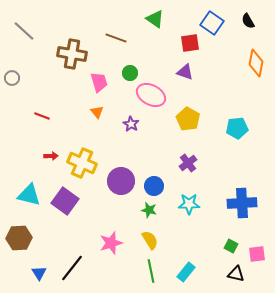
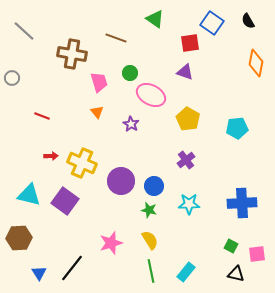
purple cross: moved 2 px left, 3 px up
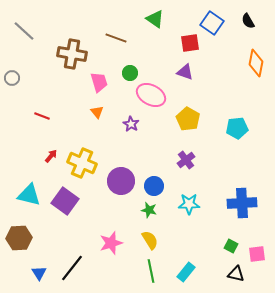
red arrow: rotated 48 degrees counterclockwise
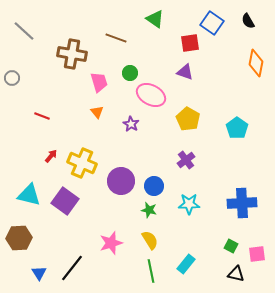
cyan pentagon: rotated 30 degrees counterclockwise
cyan rectangle: moved 8 px up
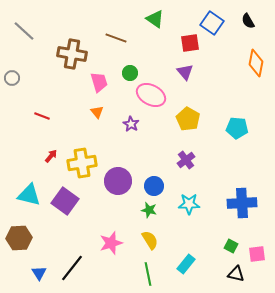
purple triangle: rotated 30 degrees clockwise
cyan pentagon: rotated 30 degrees counterclockwise
yellow cross: rotated 32 degrees counterclockwise
purple circle: moved 3 px left
green line: moved 3 px left, 3 px down
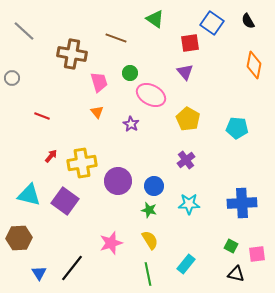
orange diamond: moved 2 px left, 2 px down
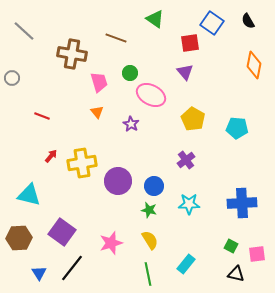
yellow pentagon: moved 5 px right
purple square: moved 3 px left, 31 px down
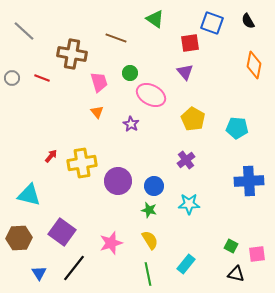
blue square: rotated 15 degrees counterclockwise
red line: moved 38 px up
blue cross: moved 7 px right, 22 px up
black line: moved 2 px right
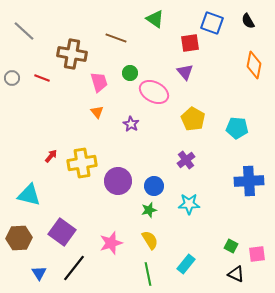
pink ellipse: moved 3 px right, 3 px up
green star: rotated 28 degrees counterclockwise
black triangle: rotated 12 degrees clockwise
